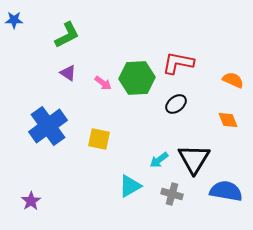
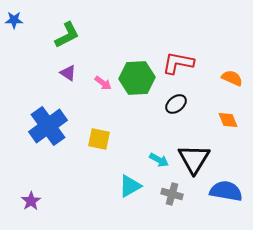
orange semicircle: moved 1 px left, 2 px up
cyan arrow: rotated 114 degrees counterclockwise
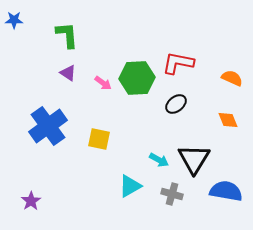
green L-shape: rotated 68 degrees counterclockwise
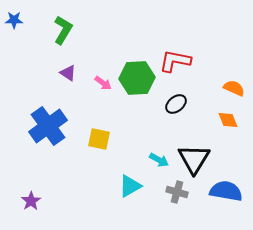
green L-shape: moved 4 px left, 5 px up; rotated 36 degrees clockwise
red L-shape: moved 3 px left, 2 px up
orange semicircle: moved 2 px right, 10 px down
gray cross: moved 5 px right, 2 px up
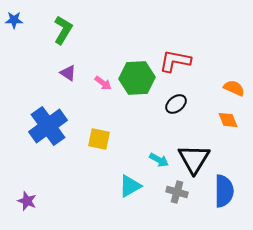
blue semicircle: moved 2 px left; rotated 80 degrees clockwise
purple star: moved 4 px left; rotated 18 degrees counterclockwise
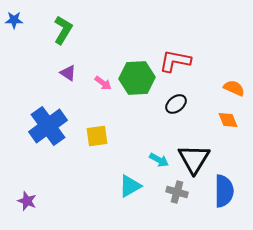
yellow square: moved 2 px left, 3 px up; rotated 20 degrees counterclockwise
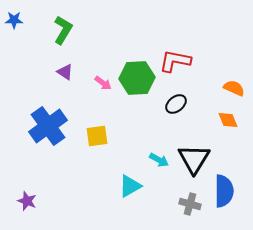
purple triangle: moved 3 px left, 1 px up
gray cross: moved 13 px right, 12 px down
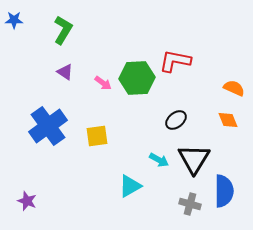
black ellipse: moved 16 px down
